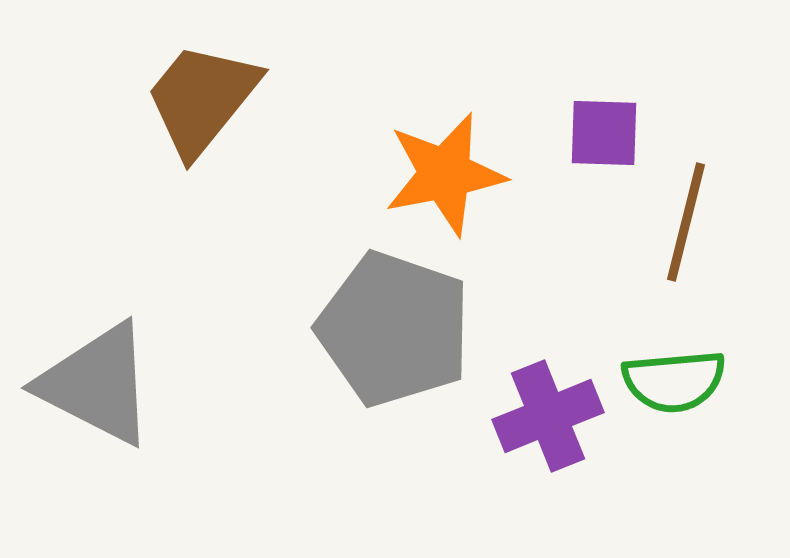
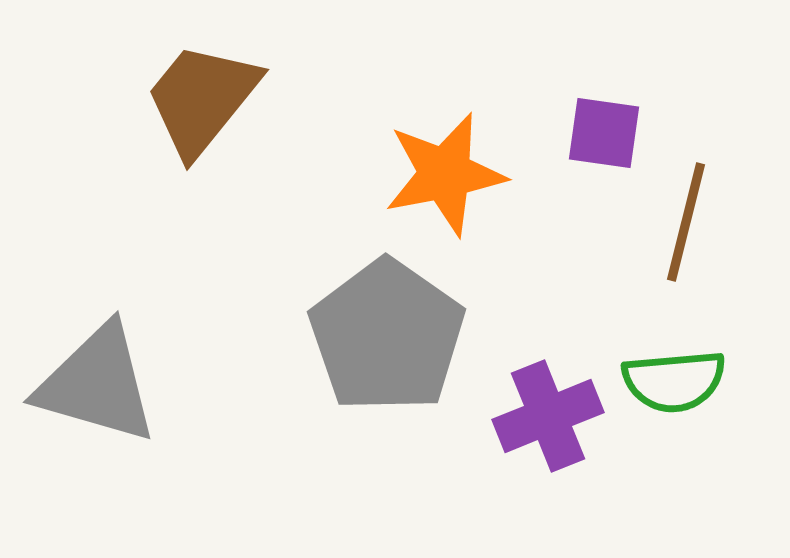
purple square: rotated 6 degrees clockwise
gray pentagon: moved 7 px left, 7 px down; rotated 16 degrees clockwise
gray triangle: rotated 11 degrees counterclockwise
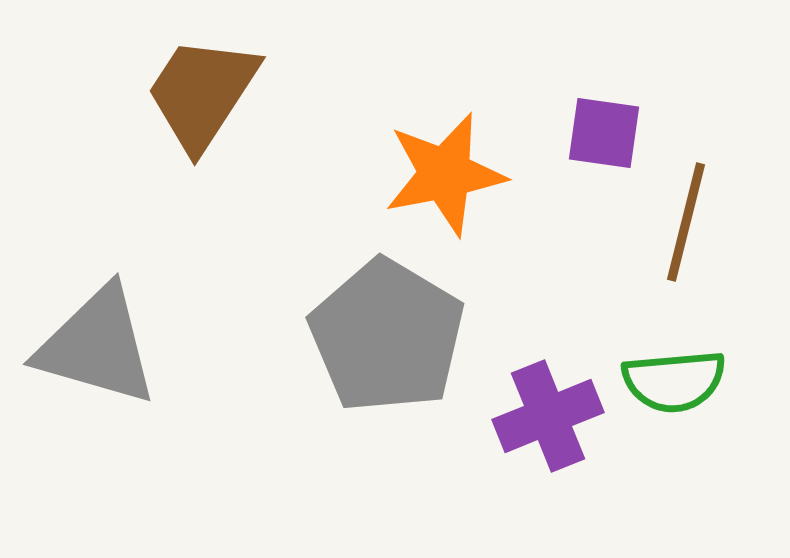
brown trapezoid: moved 6 px up; rotated 6 degrees counterclockwise
gray pentagon: rotated 4 degrees counterclockwise
gray triangle: moved 38 px up
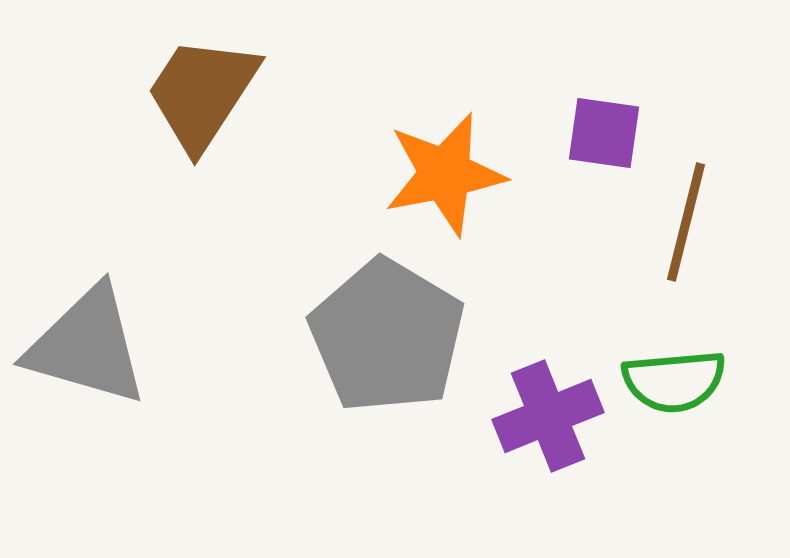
gray triangle: moved 10 px left
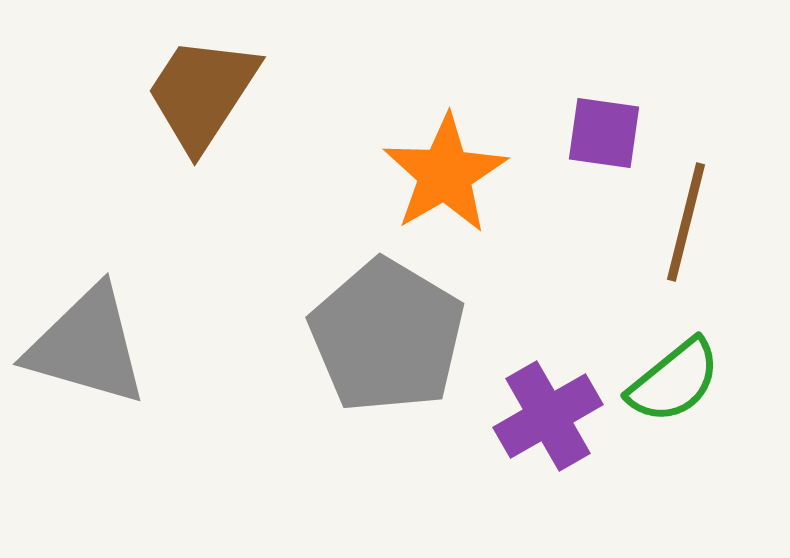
orange star: rotated 19 degrees counterclockwise
green semicircle: rotated 34 degrees counterclockwise
purple cross: rotated 8 degrees counterclockwise
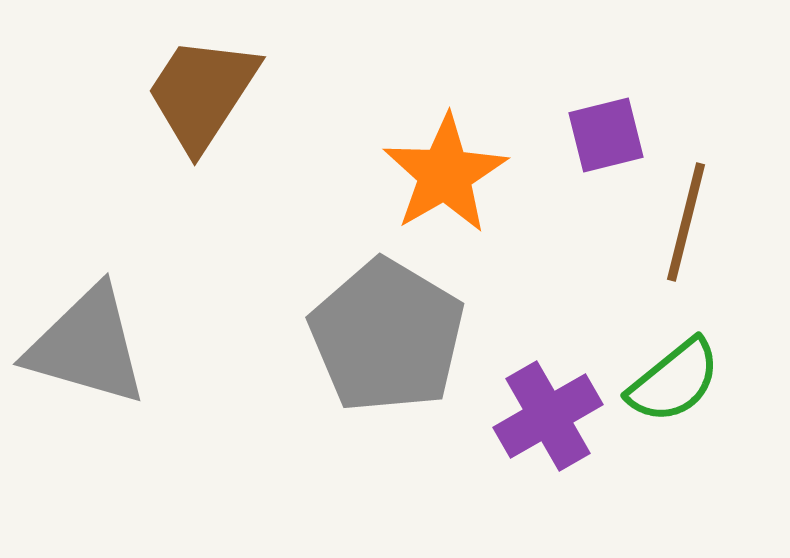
purple square: moved 2 px right, 2 px down; rotated 22 degrees counterclockwise
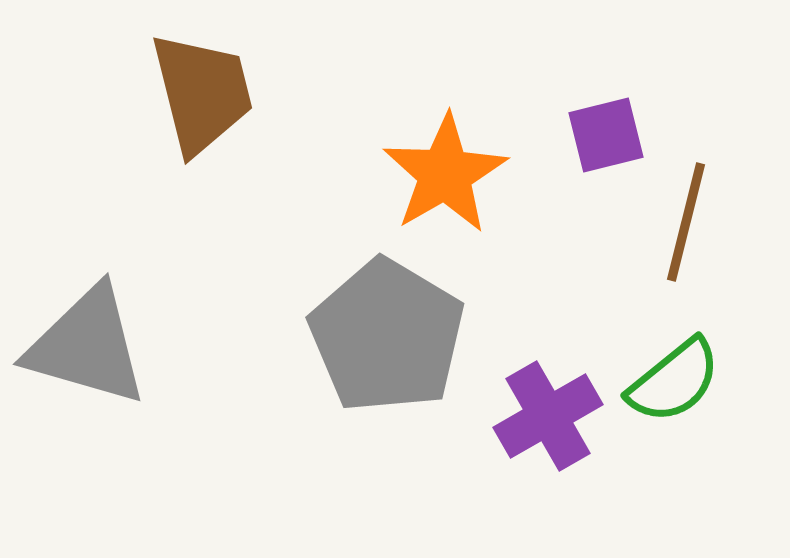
brown trapezoid: rotated 133 degrees clockwise
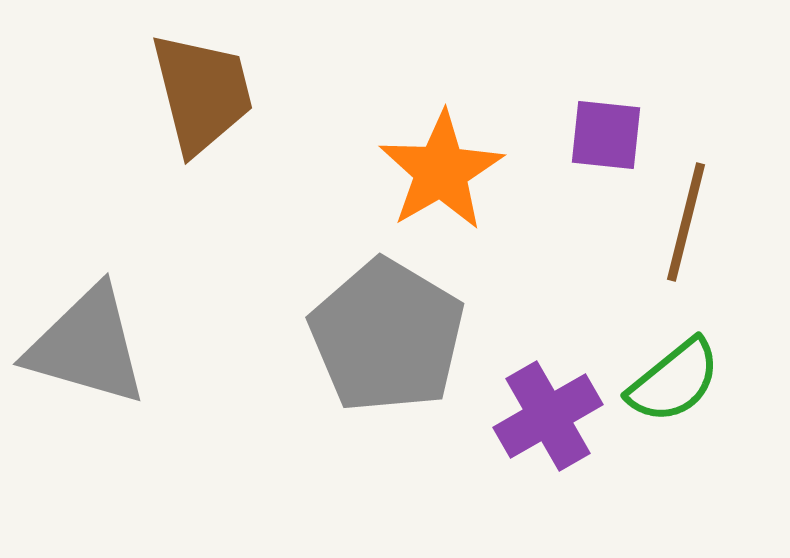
purple square: rotated 20 degrees clockwise
orange star: moved 4 px left, 3 px up
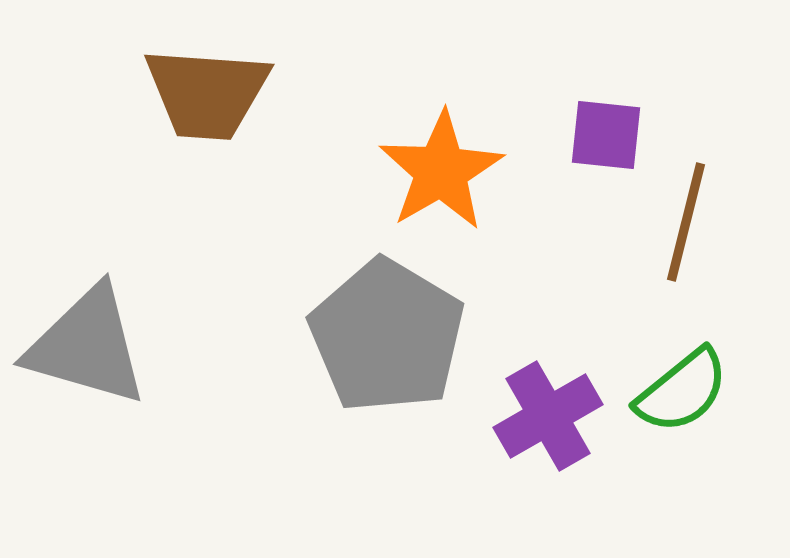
brown trapezoid: moved 5 px right; rotated 108 degrees clockwise
green semicircle: moved 8 px right, 10 px down
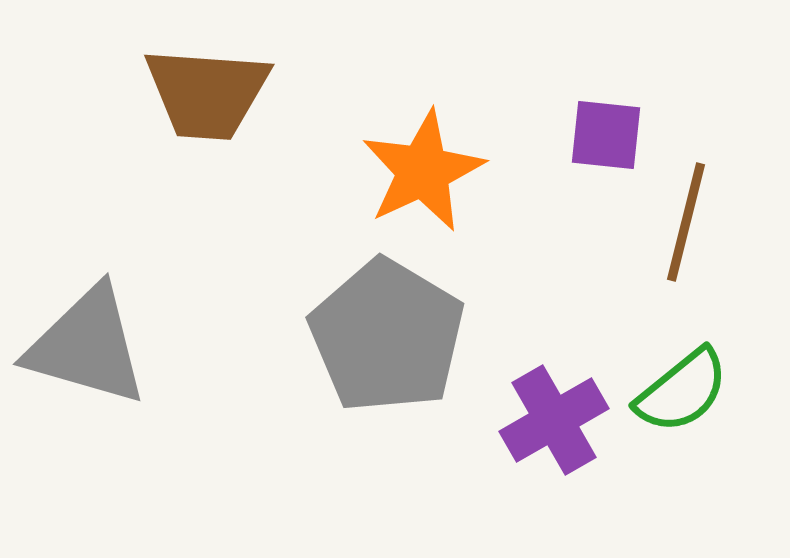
orange star: moved 18 px left; rotated 5 degrees clockwise
purple cross: moved 6 px right, 4 px down
